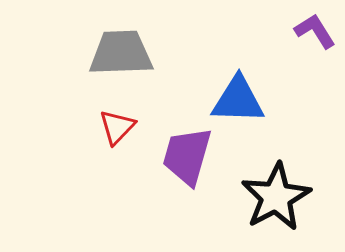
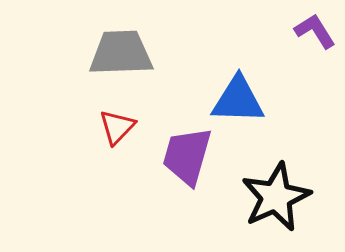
black star: rotated 4 degrees clockwise
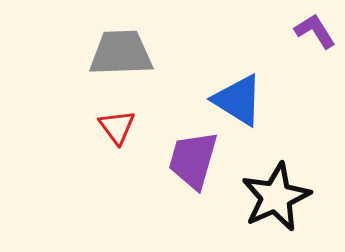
blue triangle: rotated 30 degrees clockwise
red triangle: rotated 21 degrees counterclockwise
purple trapezoid: moved 6 px right, 4 px down
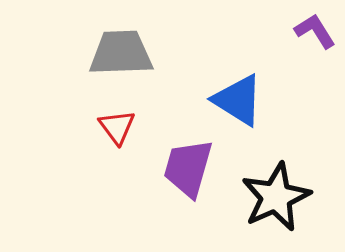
purple trapezoid: moved 5 px left, 8 px down
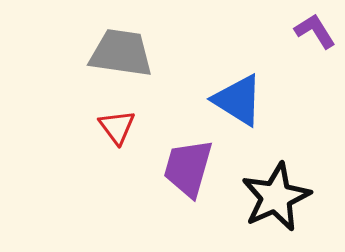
gray trapezoid: rotated 10 degrees clockwise
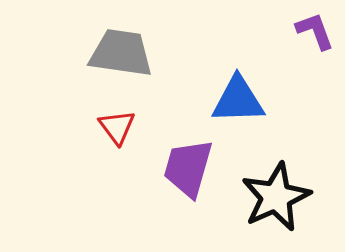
purple L-shape: rotated 12 degrees clockwise
blue triangle: rotated 34 degrees counterclockwise
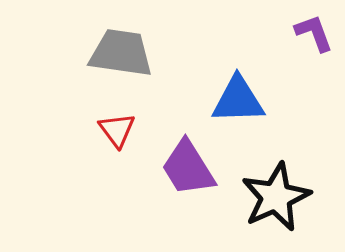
purple L-shape: moved 1 px left, 2 px down
red triangle: moved 3 px down
purple trapezoid: rotated 48 degrees counterclockwise
